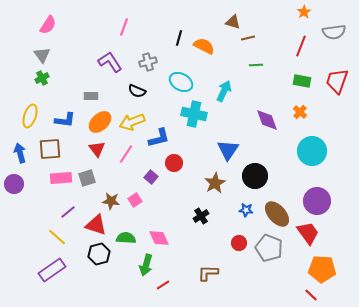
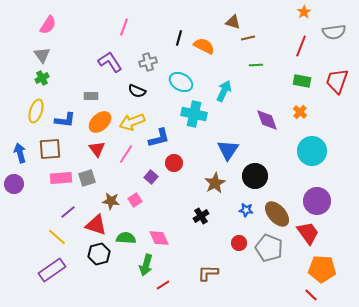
yellow ellipse at (30, 116): moved 6 px right, 5 px up
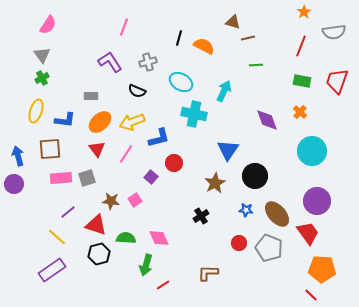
blue arrow at (20, 153): moved 2 px left, 3 px down
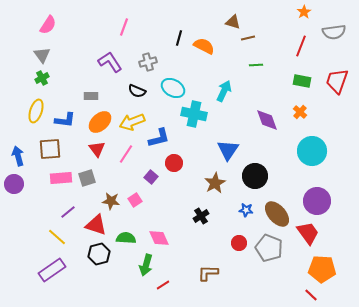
cyan ellipse at (181, 82): moved 8 px left, 6 px down
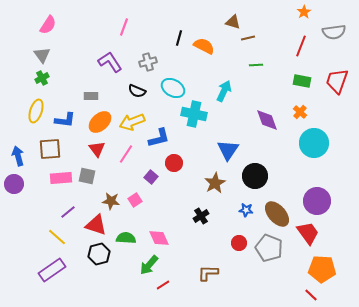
cyan circle at (312, 151): moved 2 px right, 8 px up
gray square at (87, 178): moved 2 px up; rotated 30 degrees clockwise
green arrow at (146, 265): moved 3 px right; rotated 25 degrees clockwise
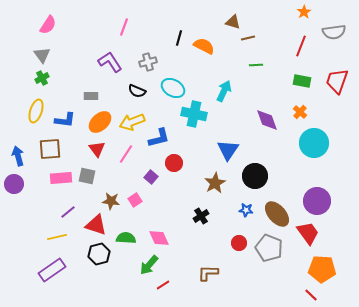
yellow line at (57, 237): rotated 54 degrees counterclockwise
